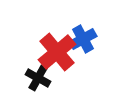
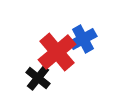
black cross: rotated 10 degrees clockwise
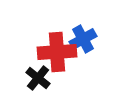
red cross: rotated 36 degrees clockwise
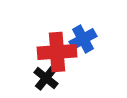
black cross: moved 8 px right
